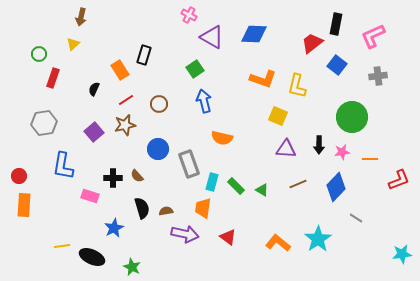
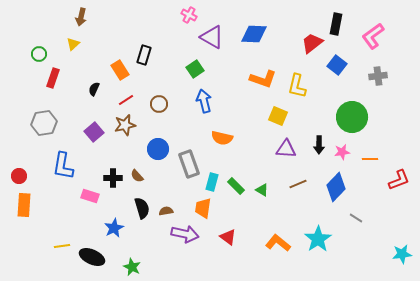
pink L-shape at (373, 36): rotated 12 degrees counterclockwise
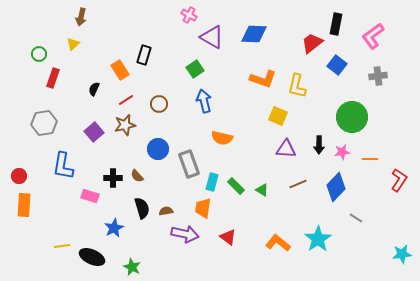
red L-shape at (399, 180): rotated 35 degrees counterclockwise
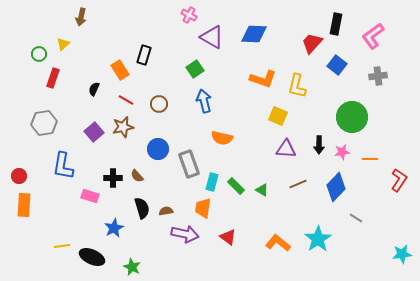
red trapezoid at (312, 43): rotated 10 degrees counterclockwise
yellow triangle at (73, 44): moved 10 px left
red line at (126, 100): rotated 63 degrees clockwise
brown star at (125, 125): moved 2 px left, 2 px down
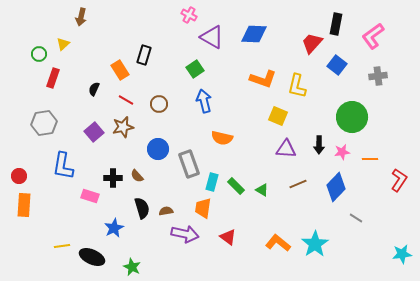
cyan star at (318, 239): moved 3 px left, 5 px down
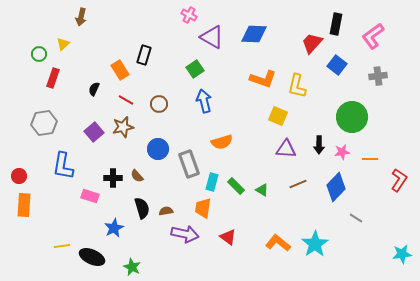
orange semicircle at (222, 138): moved 4 px down; rotated 30 degrees counterclockwise
